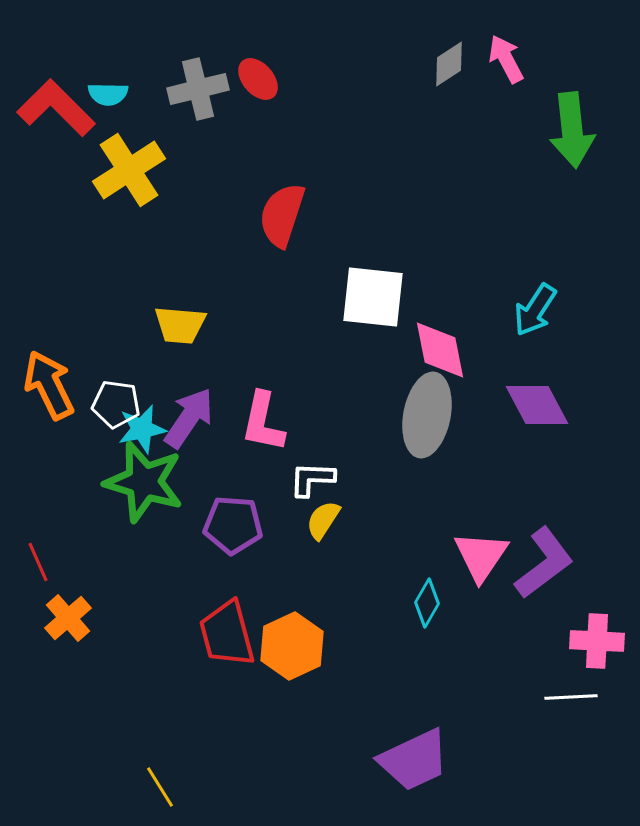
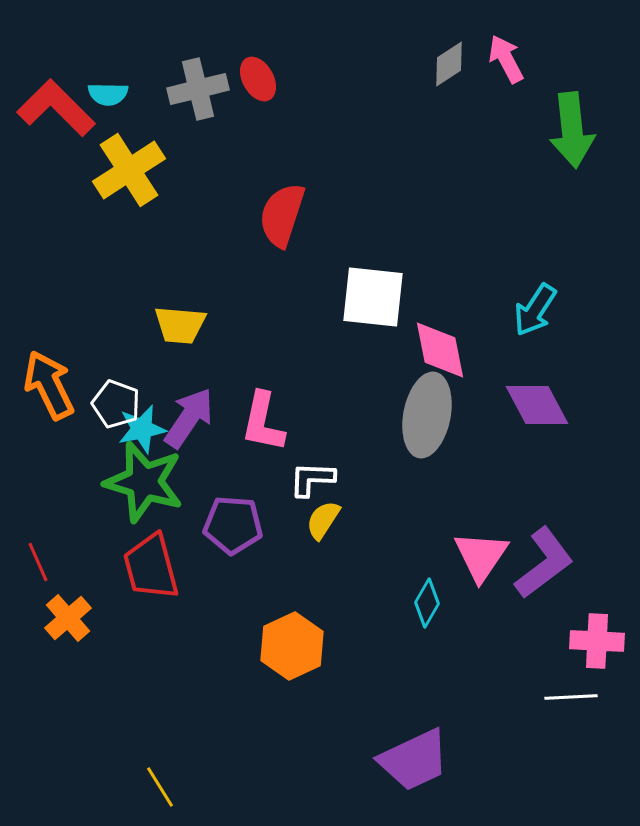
red ellipse: rotated 12 degrees clockwise
white pentagon: rotated 12 degrees clockwise
red trapezoid: moved 76 px left, 67 px up
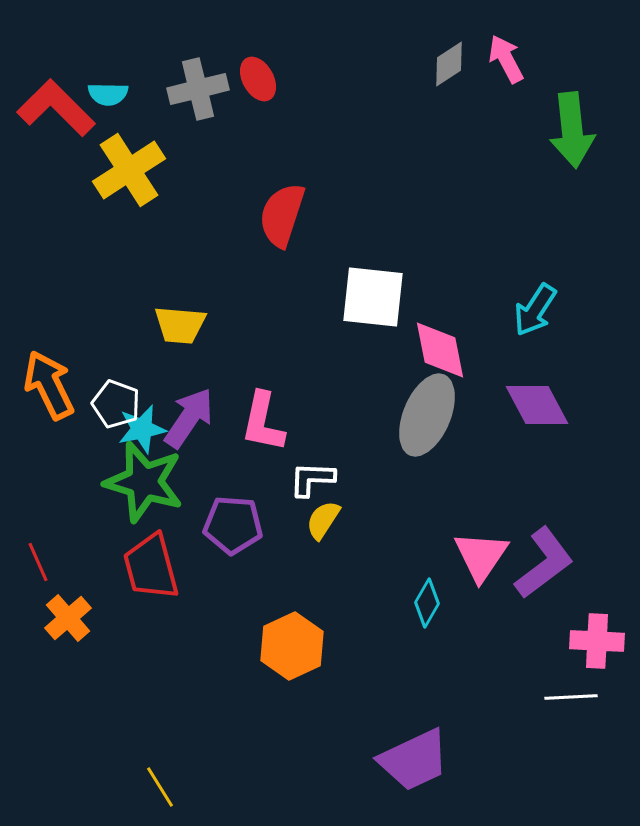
gray ellipse: rotated 12 degrees clockwise
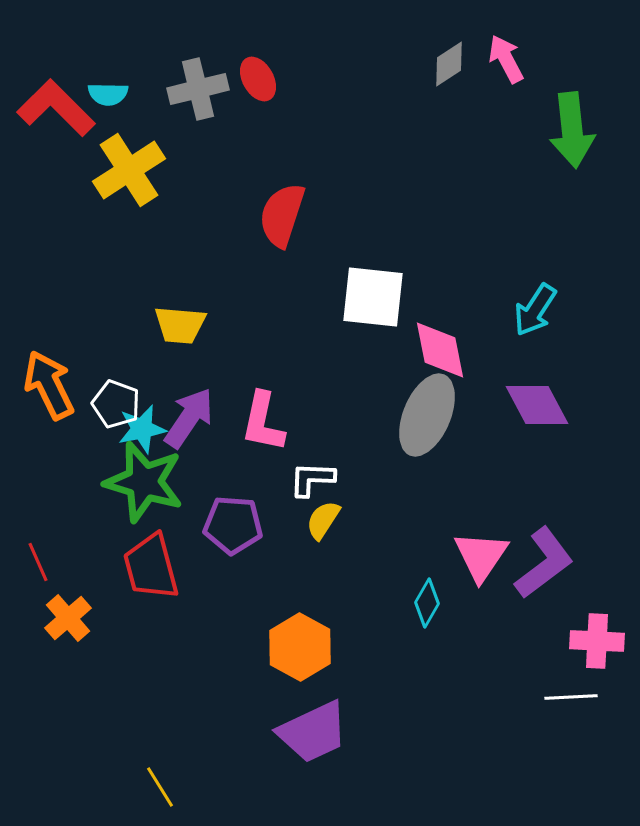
orange hexagon: moved 8 px right, 1 px down; rotated 6 degrees counterclockwise
purple trapezoid: moved 101 px left, 28 px up
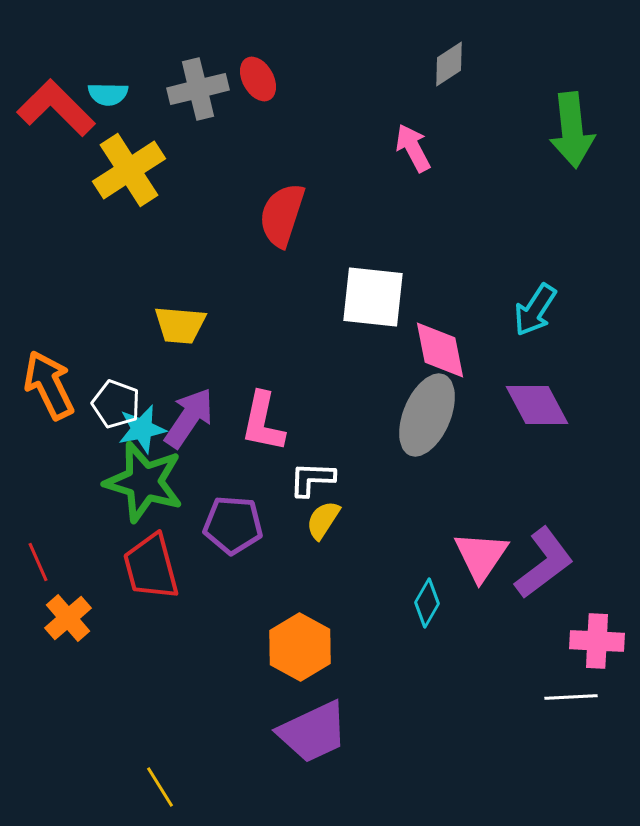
pink arrow: moved 93 px left, 89 px down
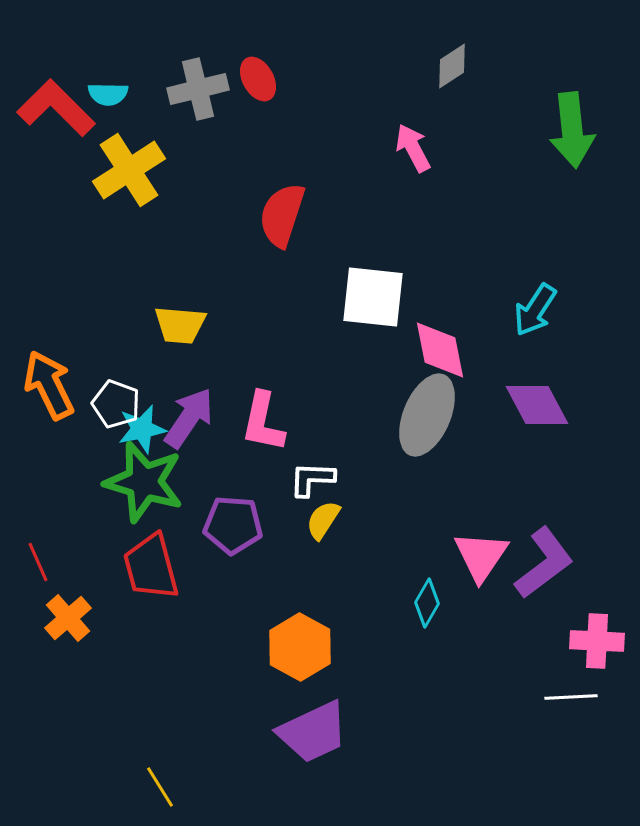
gray diamond: moved 3 px right, 2 px down
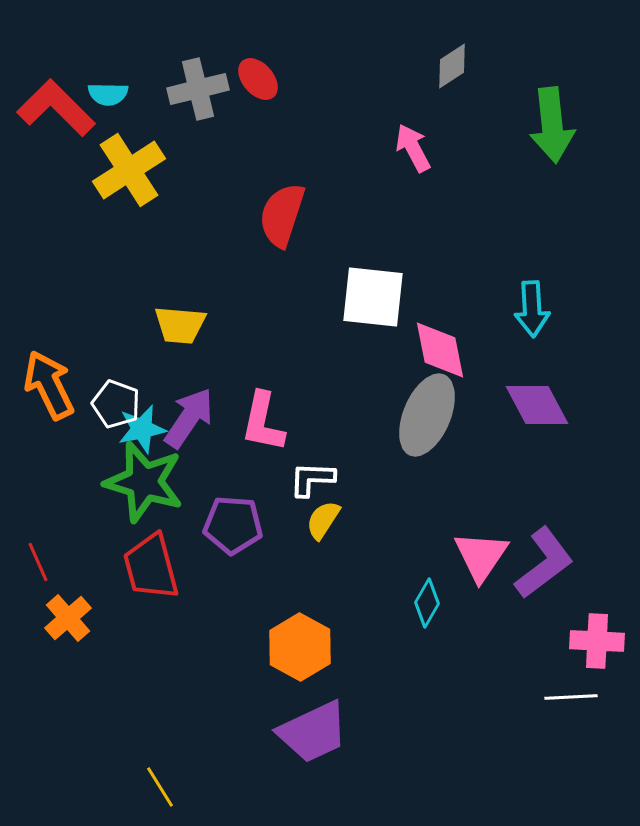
red ellipse: rotated 12 degrees counterclockwise
green arrow: moved 20 px left, 5 px up
cyan arrow: moved 3 px left, 1 px up; rotated 36 degrees counterclockwise
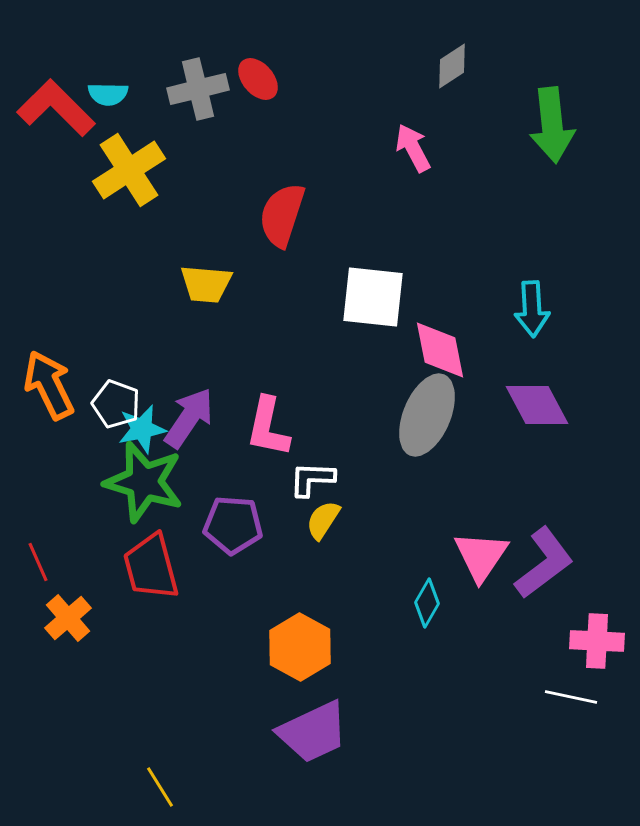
yellow trapezoid: moved 26 px right, 41 px up
pink L-shape: moved 5 px right, 5 px down
white line: rotated 15 degrees clockwise
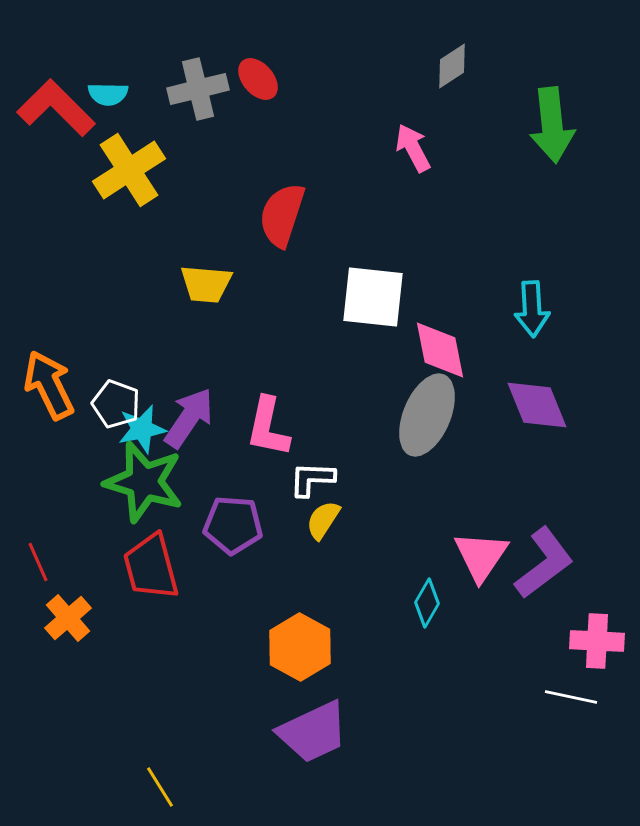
purple diamond: rotated 6 degrees clockwise
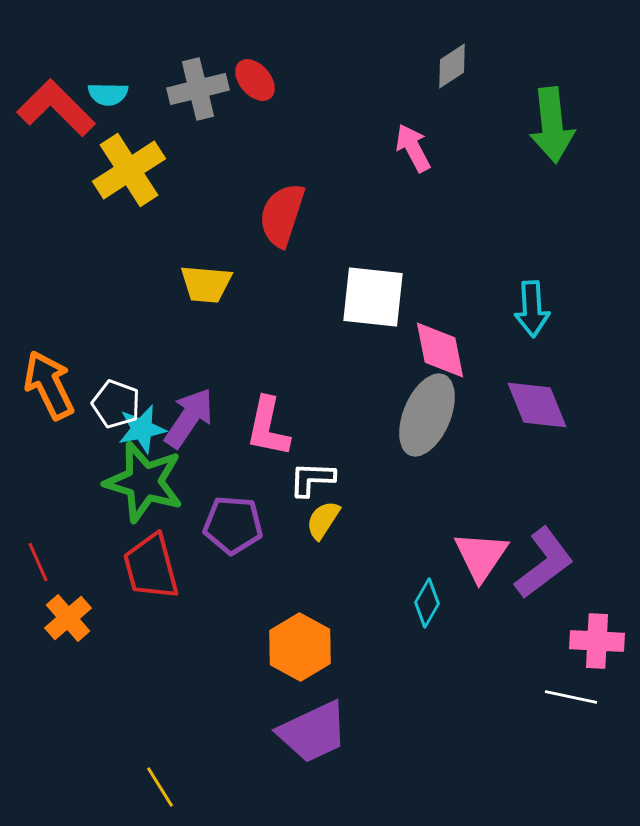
red ellipse: moved 3 px left, 1 px down
